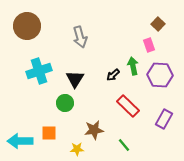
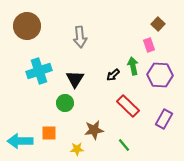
gray arrow: rotated 10 degrees clockwise
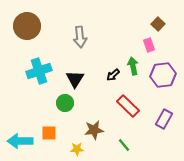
purple hexagon: moved 3 px right; rotated 10 degrees counterclockwise
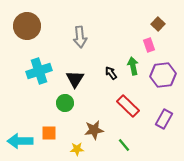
black arrow: moved 2 px left, 2 px up; rotated 96 degrees clockwise
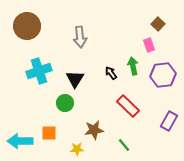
purple rectangle: moved 5 px right, 2 px down
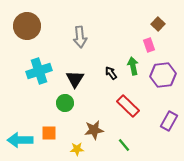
cyan arrow: moved 1 px up
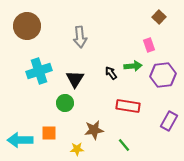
brown square: moved 1 px right, 7 px up
green arrow: rotated 96 degrees clockwise
red rectangle: rotated 35 degrees counterclockwise
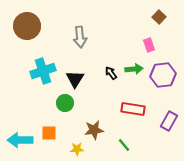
green arrow: moved 1 px right, 3 px down
cyan cross: moved 4 px right
red rectangle: moved 5 px right, 3 px down
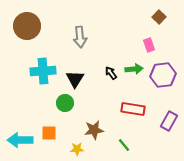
cyan cross: rotated 15 degrees clockwise
